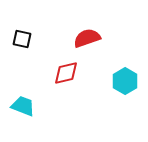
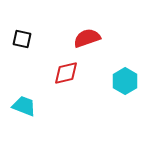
cyan trapezoid: moved 1 px right
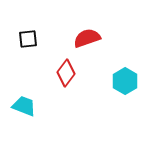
black square: moved 6 px right; rotated 18 degrees counterclockwise
red diamond: rotated 40 degrees counterclockwise
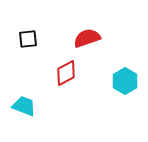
red diamond: rotated 24 degrees clockwise
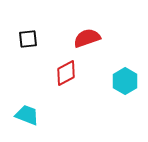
cyan trapezoid: moved 3 px right, 9 px down
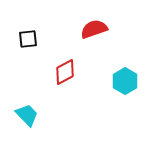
red semicircle: moved 7 px right, 9 px up
red diamond: moved 1 px left, 1 px up
cyan trapezoid: rotated 25 degrees clockwise
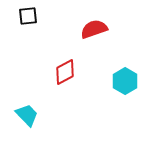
black square: moved 23 px up
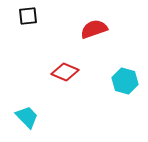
red diamond: rotated 52 degrees clockwise
cyan hexagon: rotated 15 degrees counterclockwise
cyan trapezoid: moved 2 px down
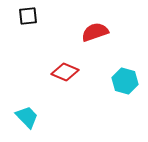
red semicircle: moved 1 px right, 3 px down
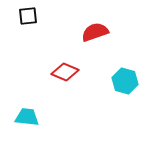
cyan trapezoid: rotated 40 degrees counterclockwise
